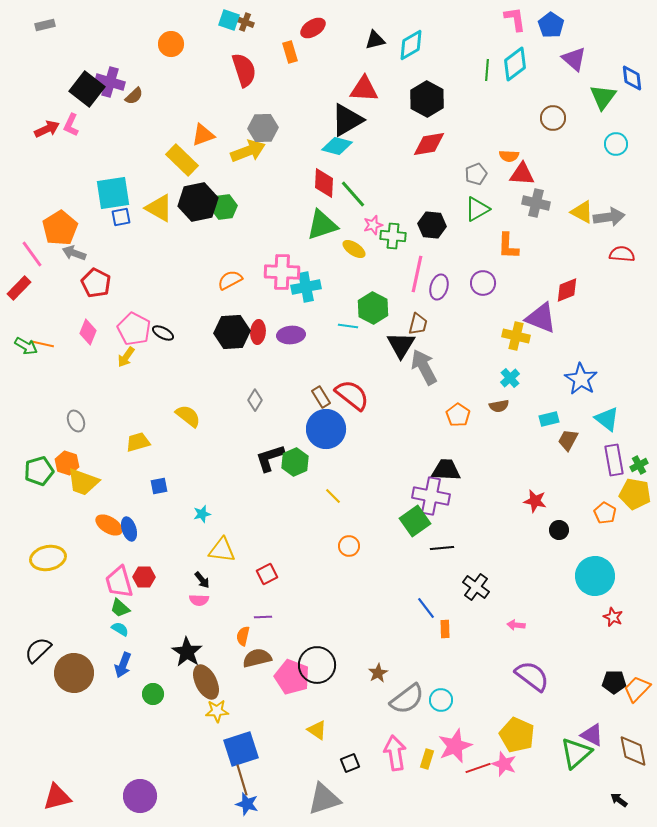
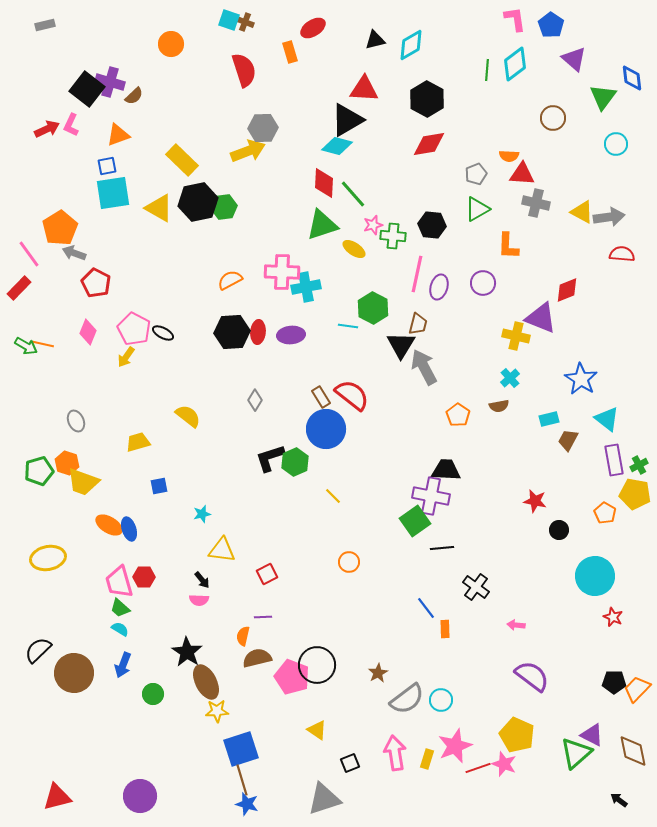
orange triangle at (203, 135): moved 85 px left
blue square at (121, 217): moved 14 px left, 51 px up
pink line at (32, 254): moved 3 px left
orange circle at (349, 546): moved 16 px down
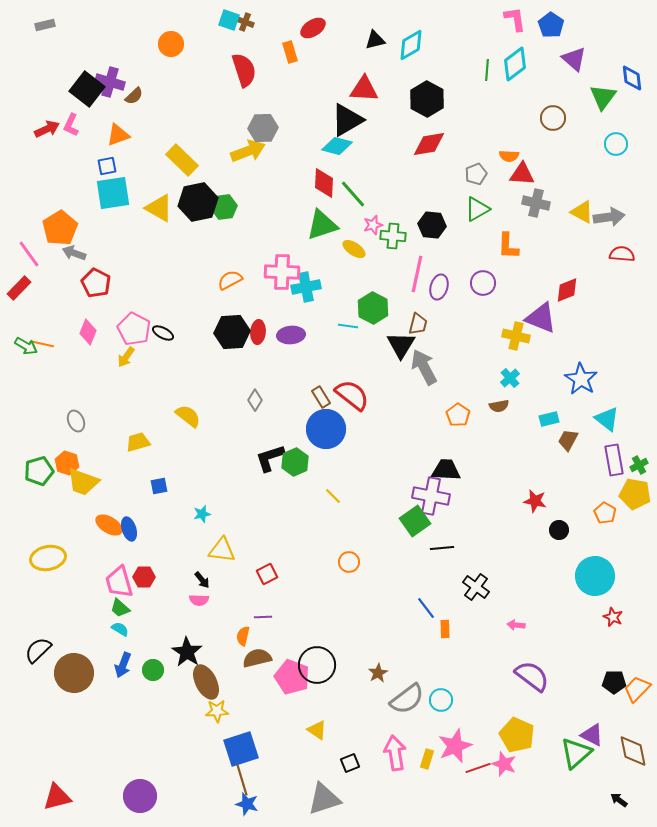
green circle at (153, 694): moved 24 px up
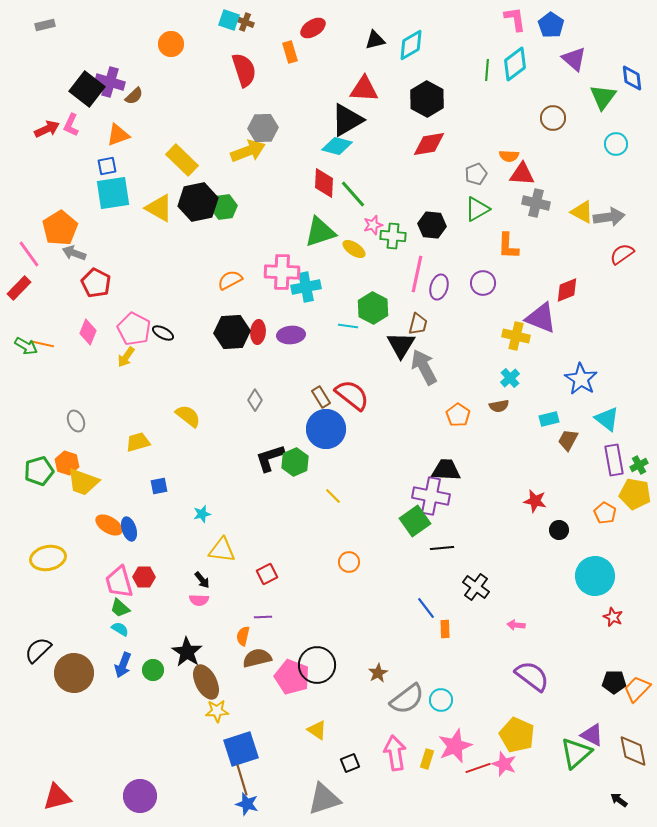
green triangle at (322, 225): moved 2 px left, 7 px down
red semicircle at (622, 254): rotated 40 degrees counterclockwise
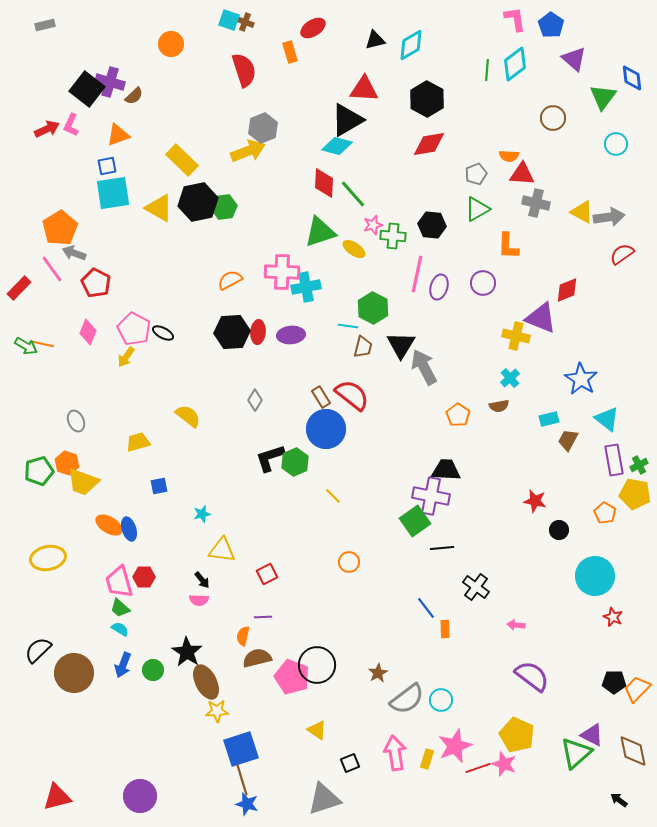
gray hexagon at (263, 128): rotated 20 degrees counterclockwise
pink line at (29, 254): moved 23 px right, 15 px down
brown trapezoid at (418, 324): moved 55 px left, 23 px down
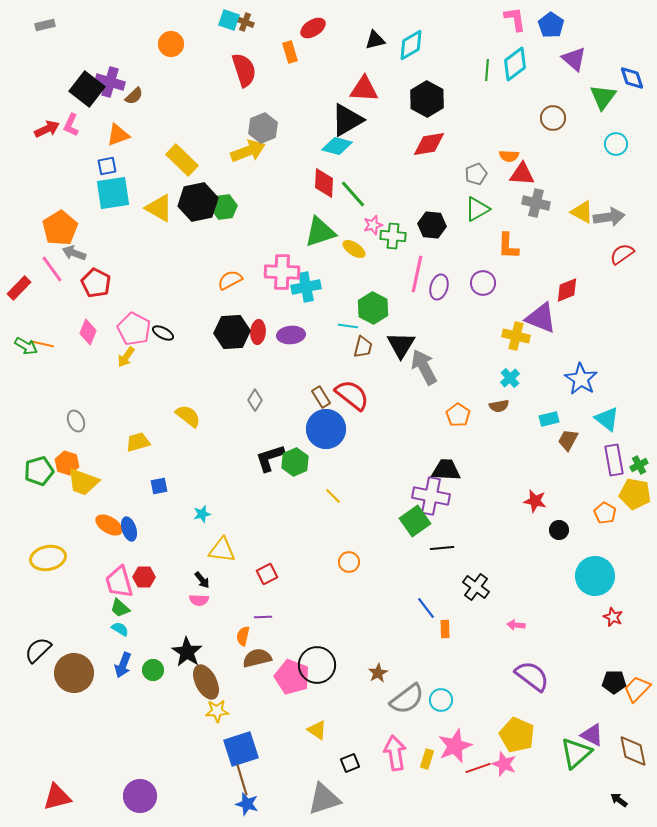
blue diamond at (632, 78): rotated 12 degrees counterclockwise
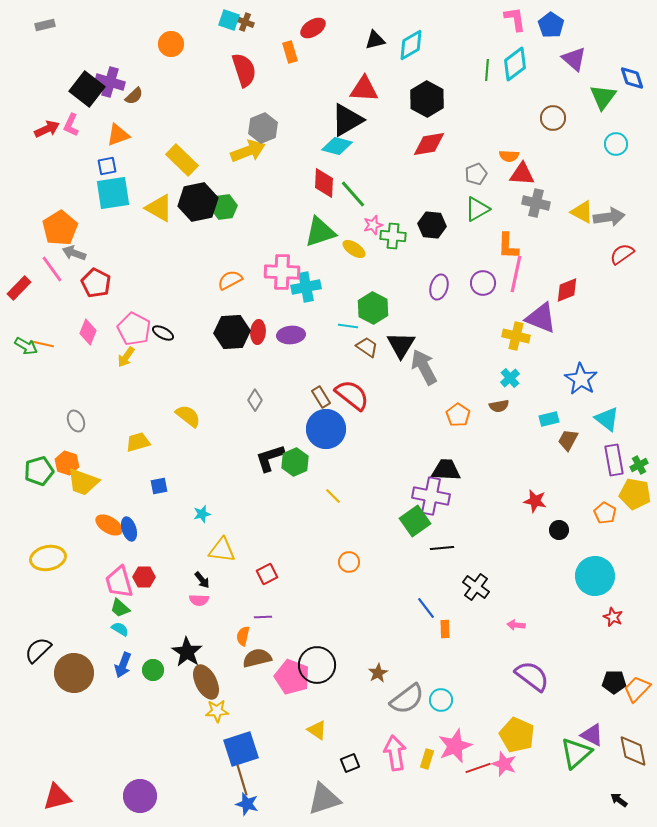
pink line at (417, 274): moved 99 px right
brown trapezoid at (363, 347): moved 4 px right; rotated 70 degrees counterclockwise
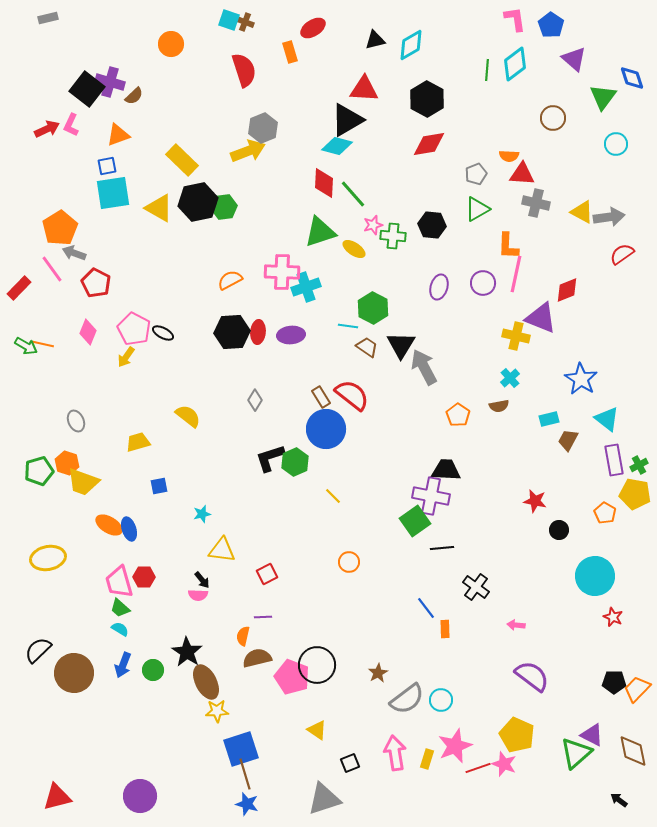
gray rectangle at (45, 25): moved 3 px right, 7 px up
cyan cross at (306, 287): rotated 8 degrees counterclockwise
pink semicircle at (199, 600): moved 1 px left, 5 px up
brown line at (242, 780): moved 3 px right, 6 px up
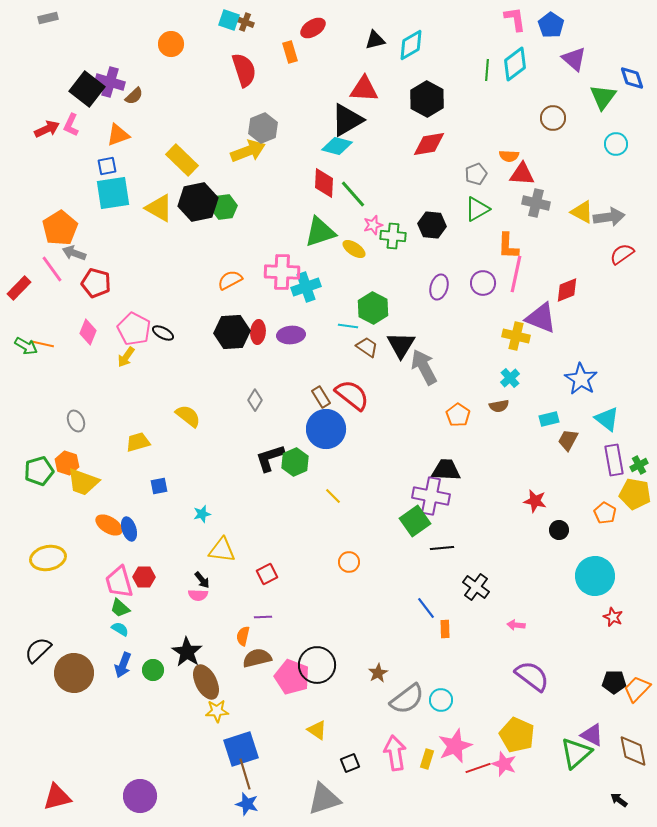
red pentagon at (96, 283): rotated 12 degrees counterclockwise
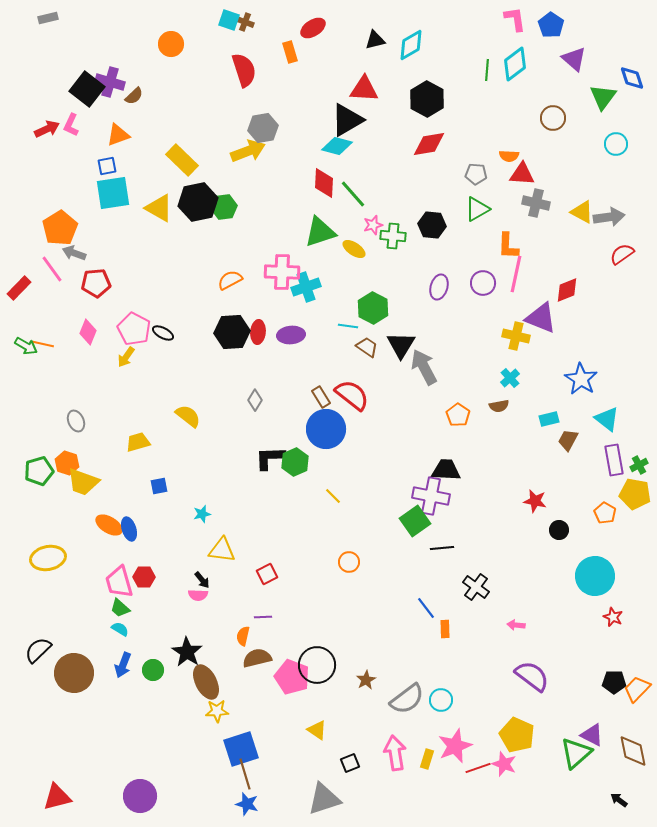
gray hexagon at (263, 128): rotated 12 degrees clockwise
gray pentagon at (476, 174): rotated 25 degrees clockwise
red pentagon at (96, 283): rotated 20 degrees counterclockwise
black L-shape at (270, 458): rotated 16 degrees clockwise
brown star at (378, 673): moved 12 px left, 7 px down
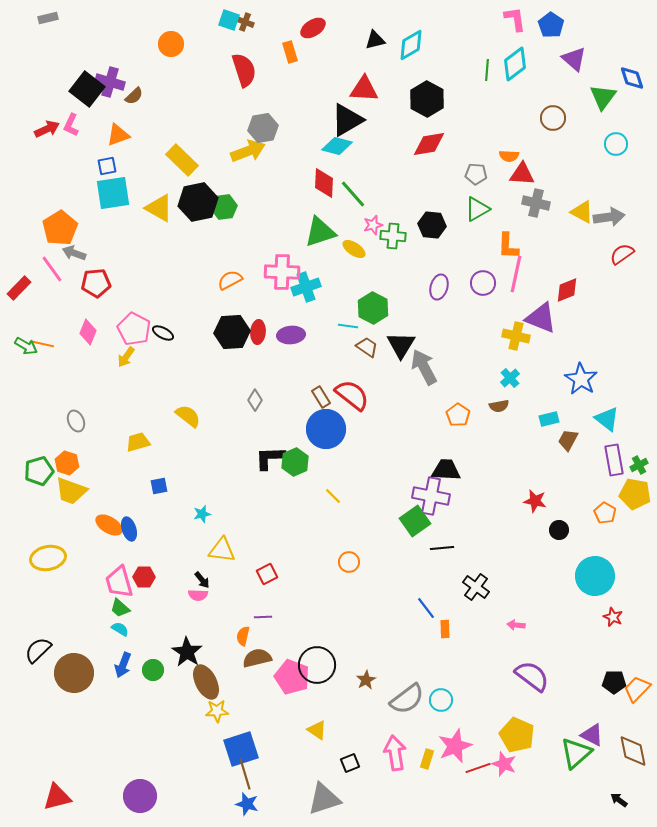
yellow trapezoid at (83, 482): moved 12 px left, 9 px down
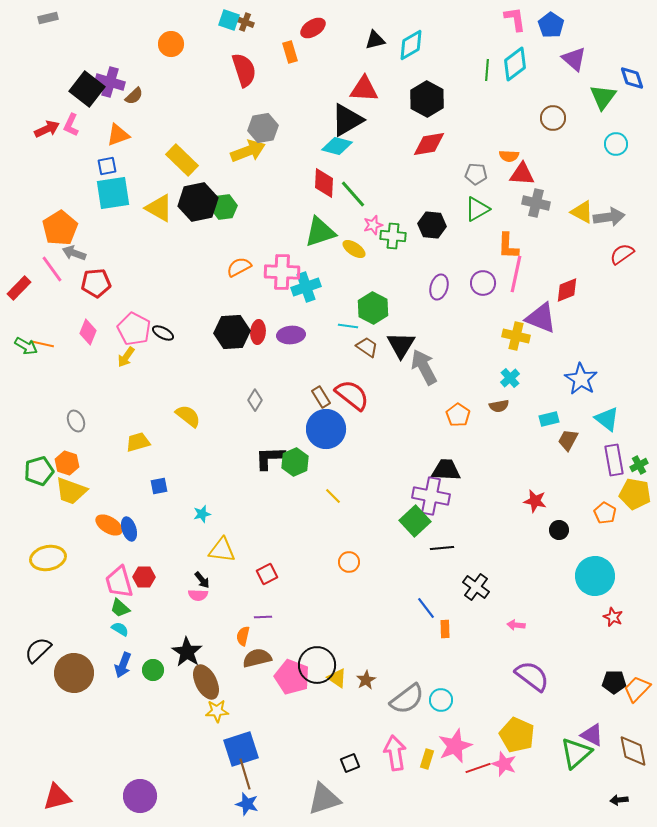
orange semicircle at (230, 280): moved 9 px right, 13 px up
green square at (415, 521): rotated 8 degrees counterclockwise
yellow triangle at (317, 730): moved 20 px right, 52 px up
black arrow at (619, 800): rotated 42 degrees counterclockwise
